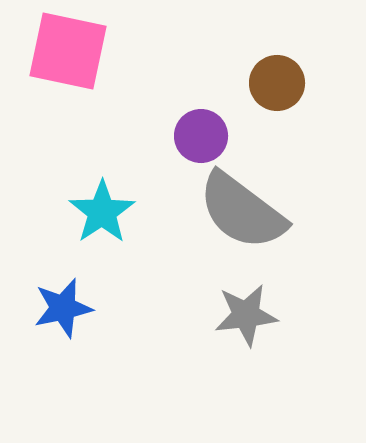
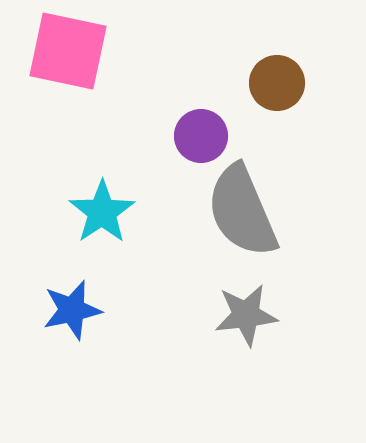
gray semicircle: rotated 30 degrees clockwise
blue star: moved 9 px right, 2 px down
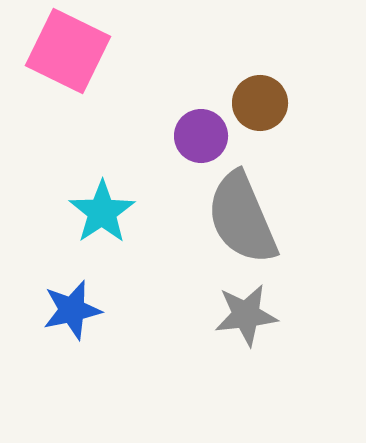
pink square: rotated 14 degrees clockwise
brown circle: moved 17 px left, 20 px down
gray semicircle: moved 7 px down
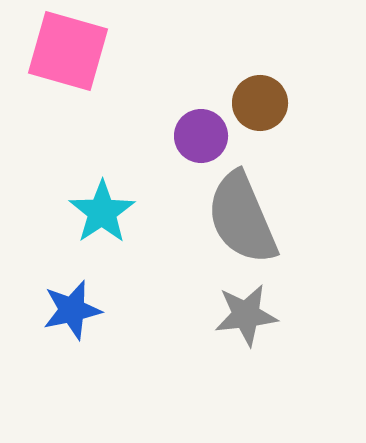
pink square: rotated 10 degrees counterclockwise
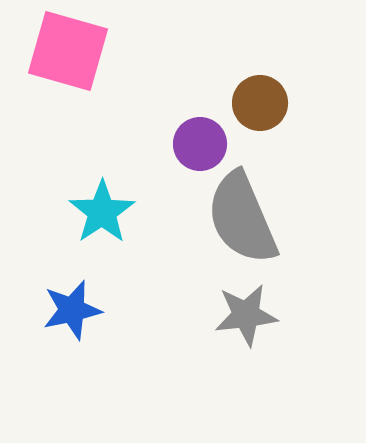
purple circle: moved 1 px left, 8 px down
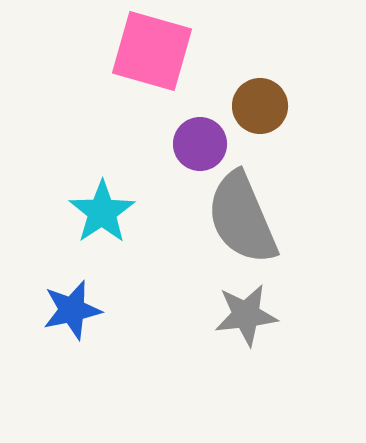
pink square: moved 84 px right
brown circle: moved 3 px down
